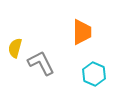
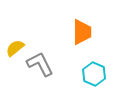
yellow semicircle: rotated 36 degrees clockwise
gray L-shape: moved 1 px left, 1 px down
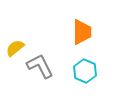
gray L-shape: moved 2 px down
cyan hexagon: moved 9 px left, 3 px up
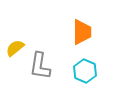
gray L-shape: rotated 144 degrees counterclockwise
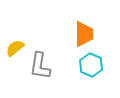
orange trapezoid: moved 2 px right, 2 px down
cyan hexagon: moved 6 px right, 6 px up
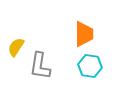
yellow semicircle: moved 1 px right, 1 px up; rotated 18 degrees counterclockwise
cyan hexagon: moved 1 px left, 1 px down; rotated 15 degrees counterclockwise
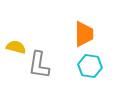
yellow semicircle: rotated 72 degrees clockwise
gray L-shape: moved 1 px left, 1 px up
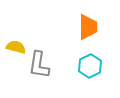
orange trapezoid: moved 4 px right, 7 px up
cyan hexagon: rotated 25 degrees clockwise
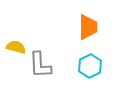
gray L-shape: moved 1 px right; rotated 12 degrees counterclockwise
